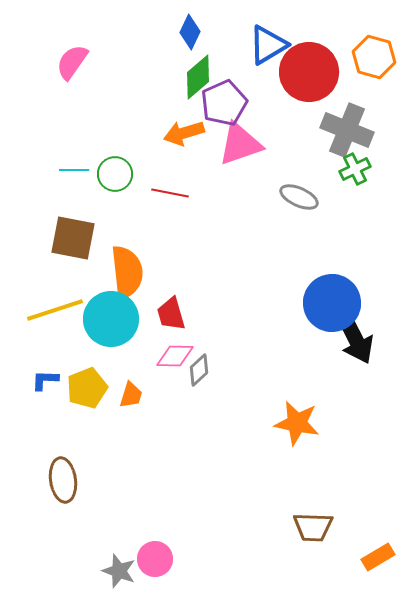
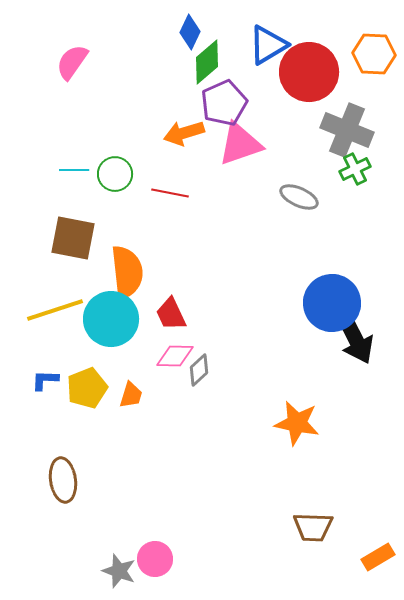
orange hexagon: moved 3 px up; rotated 12 degrees counterclockwise
green diamond: moved 9 px right, 15 px up
red trapezoid: rotated 9 degrees counterclockwise
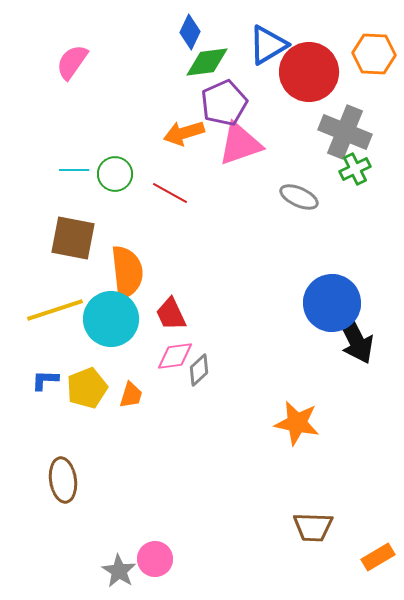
green diamond: rotated 33 degrees clockwise
gray cross: moved 2 px left, 2 px down
red line: rotated 18 degrees clockwise
pink diamond: rotated 9 degrees counterclockwise
gray star: rotated 12 degrees clockwise
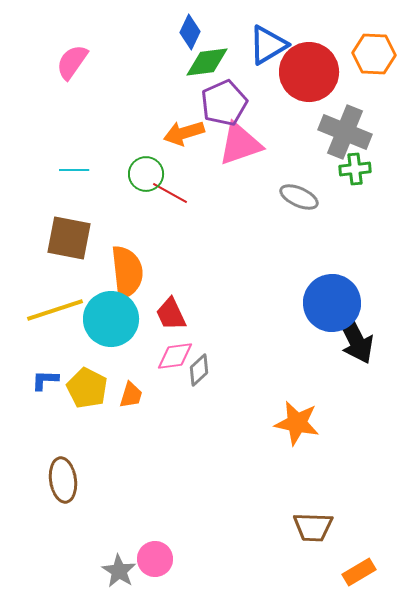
green cross: rotated 20 degrees clockwise
green circle: moved 31 px right
brown square: moved 4 px left
yellow pentagon: rotated 24 degrees counterclockwise
orange rectangle: moved 19 px left, 15 px down
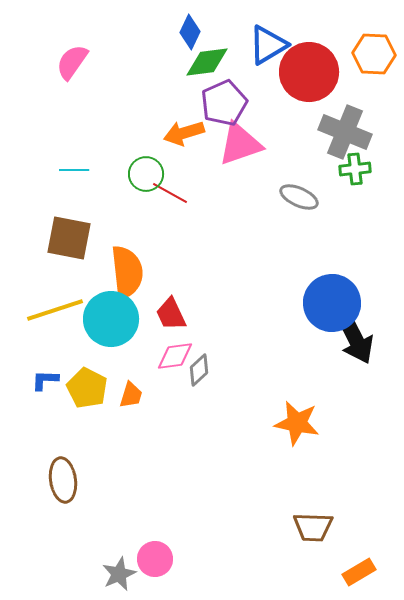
gray star: moved 3 px down; rotated 16 degrees clockwise
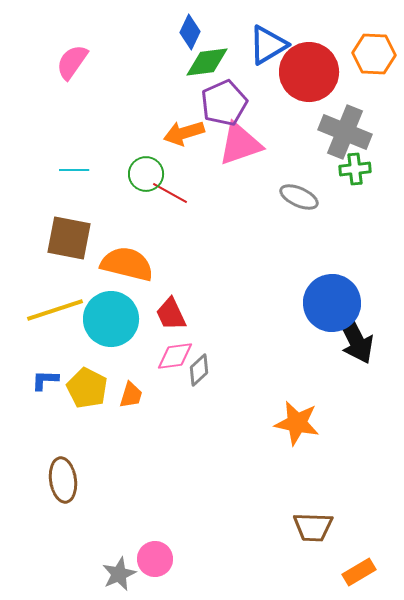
orange semicircle: moved 8 px up; rotated 70 degrees counterclockwise
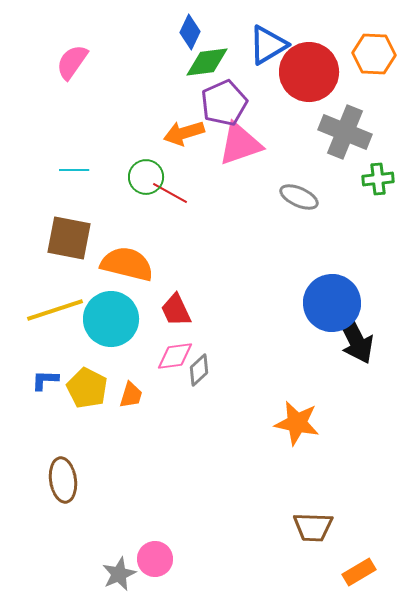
green cross: moved 23 px right, 10 px down
green circle: moved 3 px down
red trapezoid: moved 5 px right, 4 px up
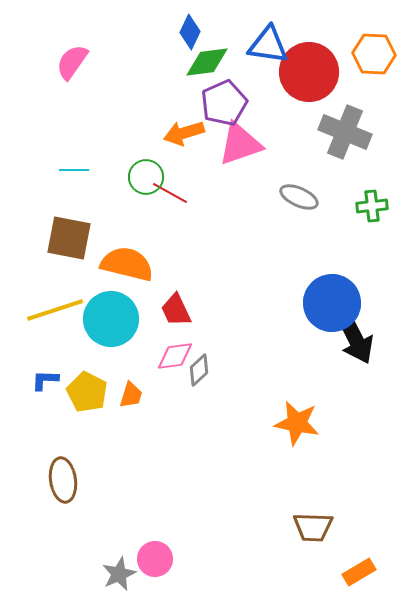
blue triangle: rotated 39 degrees clockwise
green cross: moved 6 px left, 27 px down
yellow pentagon: moved 4 px down
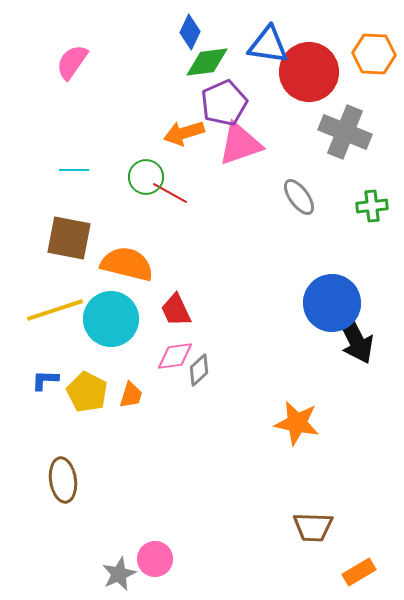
gray ellipse: rotated 30 degrees clockwise
